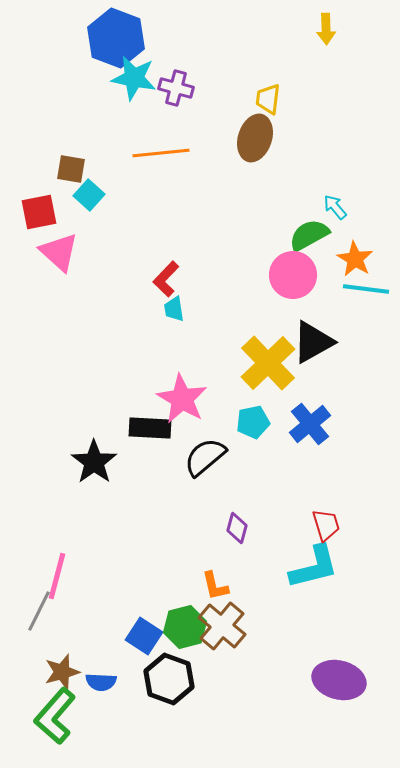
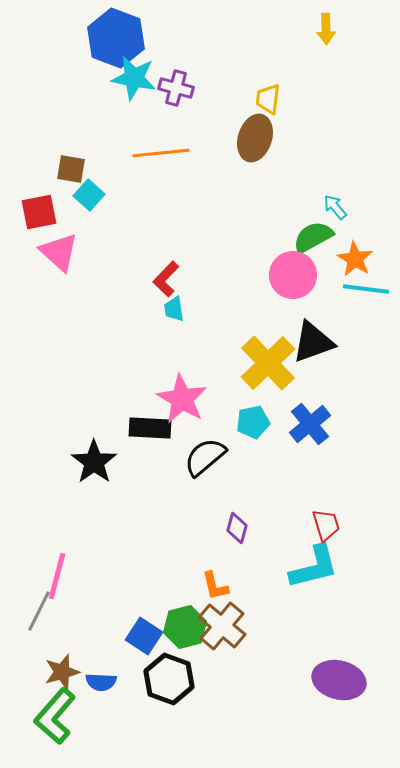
green semicircle: moved 4 px right, 2 px down
black triangle: rotated 9 degrees clockwise
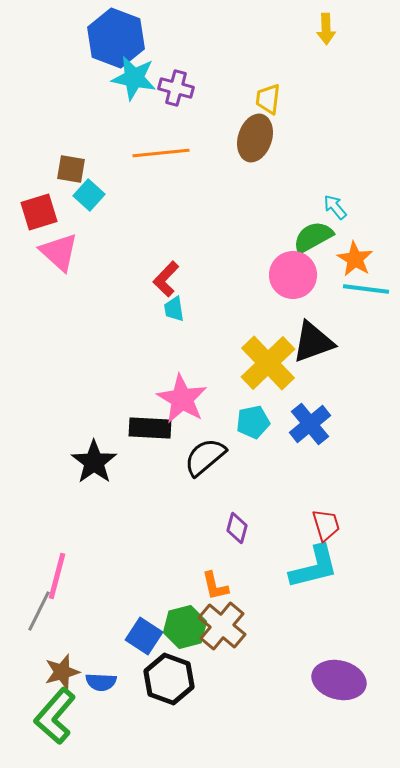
red square: rotated 6 degrees counterclockwise
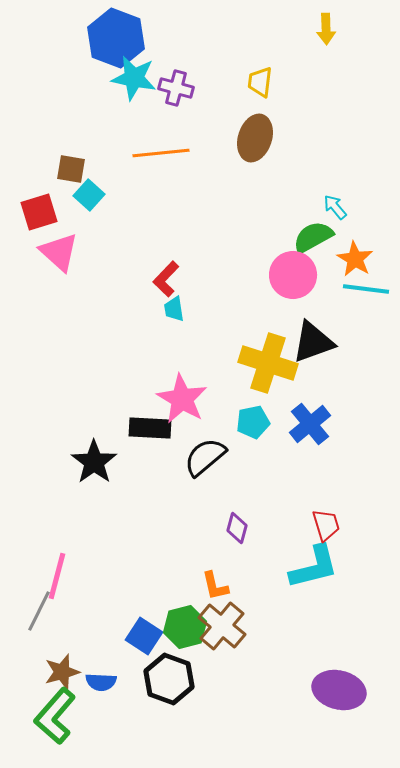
yellow trapezoid: moved 8 px left, 17 px up
yellow cross: rotated 28 degrees counterclockwise
purple ellipse: moved 10 px down
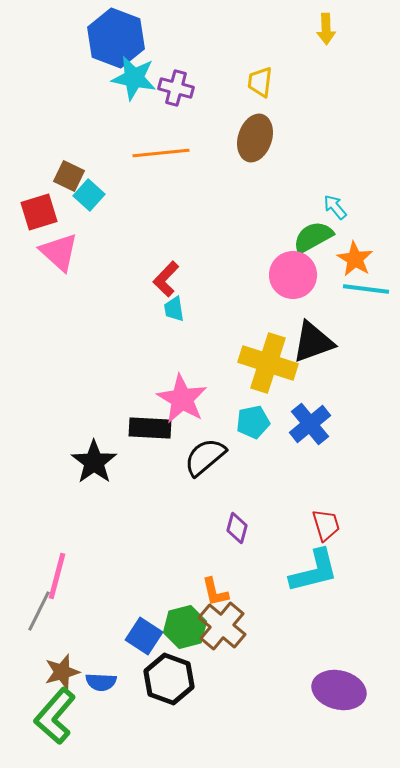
brown square: moved 2 px left, 7 px down; rotated 16 degrees clockwise
cyan L-shape: moved 4 px down
orange L-shape: moved 6 px down
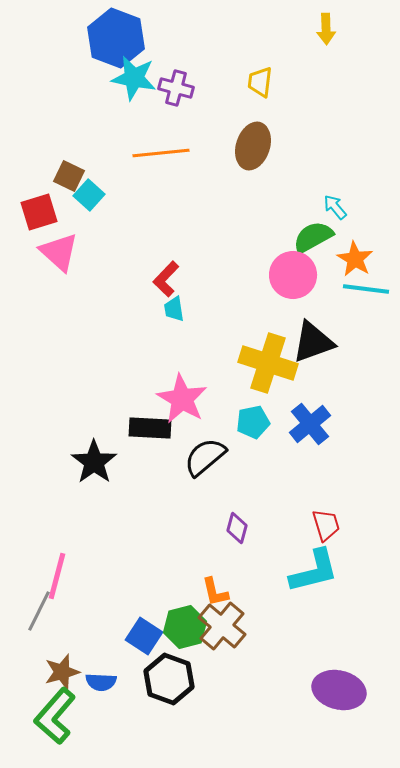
brown ellipse: moved 2 px left, 8 px down
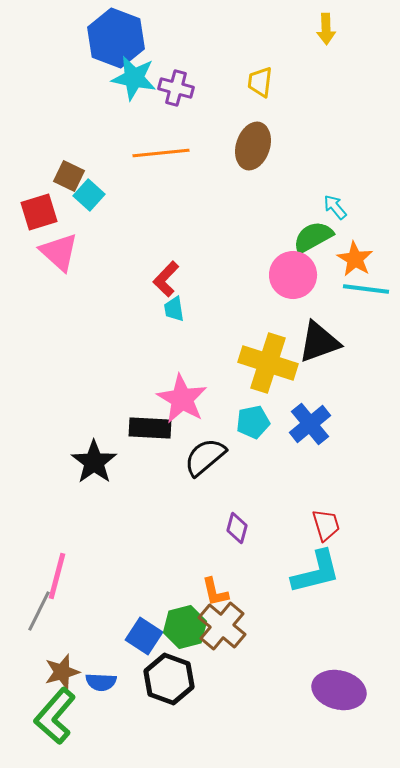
black triangle: moved 6 px right
cyan L-shape: moved 2 px right, 1 px down
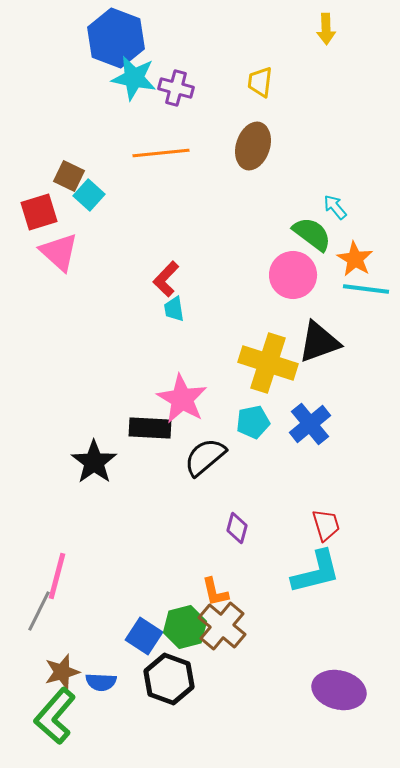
green semicircle: moved 1 px left, 3 px up; rotated 66 degrees clockwise
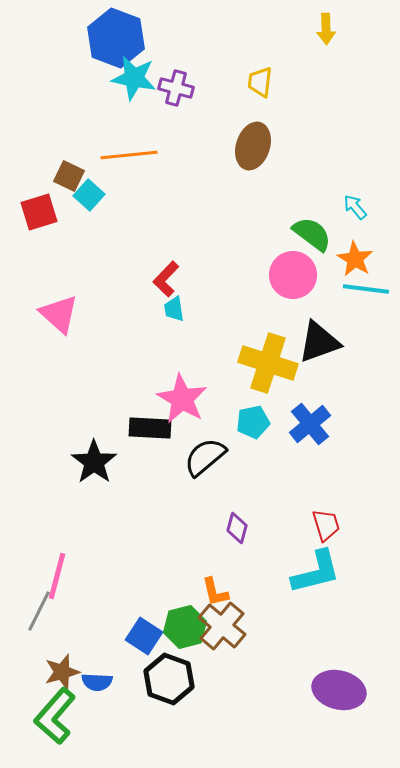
orange line: moved 32 px left, 2 px down
cyan arrow: moved 20 px right
pink triangle: moved 62 px down
blue semicircle: moved 4 px left
